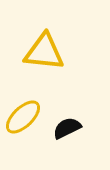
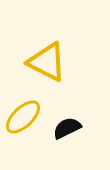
yellow triangle: moved 3 px right, 10 px down; rotated 21 degrees clockwise
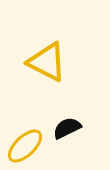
yellow ellipse: moved 2 px right, 29 px down
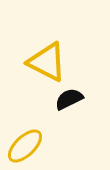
black semicircle: moved 2 px right, 29 px up
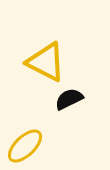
yellow triangle: moved 1 px left
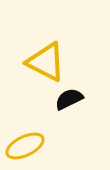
yellow ellipse: rotated 18 degrees clockwise
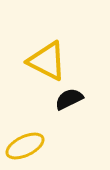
yellow triangle: moved 1 px right, 1 px up
